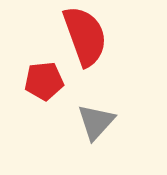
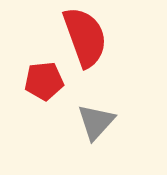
red semicircle: moved 1 px down
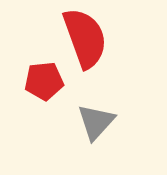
red semicircle: moved 1 px down
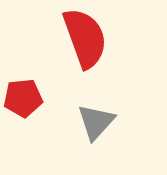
red pentagon: moved 21 px left, 17 px down
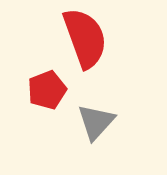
red pentagon: moved 24 px right, 8 px up; rotated 15 degrees counterclockwise
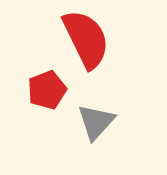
red semicircle: moved 1 px right, 1 px down; rotated 6 degrees counterclockwise
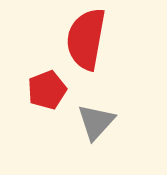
red semicircle: rotated 144 degrees counterclockwise
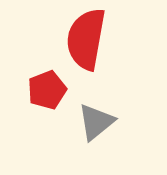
gray triangle: rotated 9 degrees clockwise
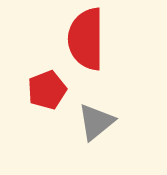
red semicircle: rotated 10 degrees counterclockwise
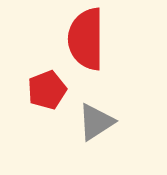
gray triangle: rotated 6 degrees clockwise
